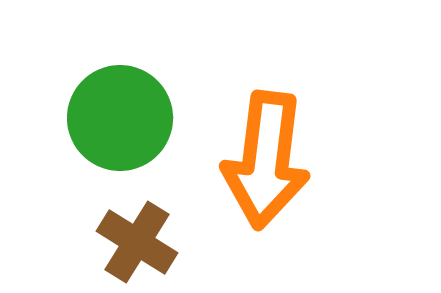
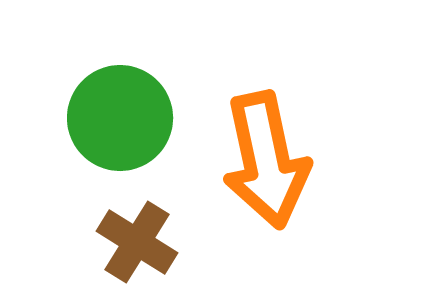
orange arrow: rotated 19 degrees counterclockwise
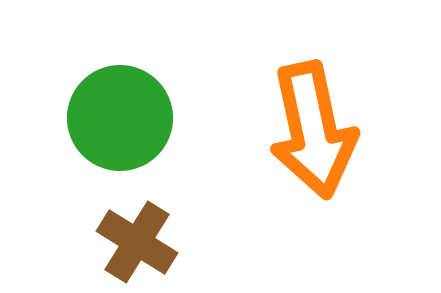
orange arrow: moved 47 px right, 30 px up
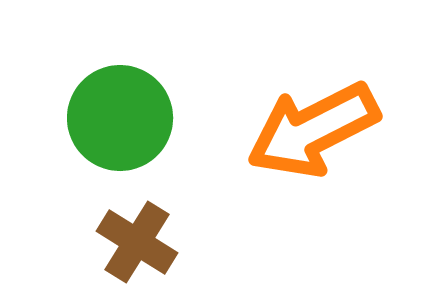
orange arrow: rotated 75 degrees clockwise
